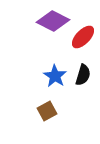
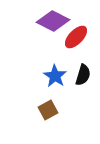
red ellipse: moved 7 px left
brown square: moved 1 px right, 1 px up
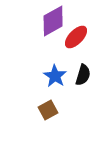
purple diamond: rotated 56 degrees counterclockwise
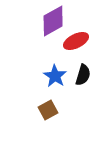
red ellipse: moved 4 px down; rotated 20 degrees clockwise
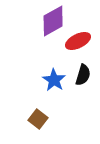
red ellipse: moved 2 px right
blue star: moved 1 px left, 4 px down
brown square: moved 10 px left, 9 px down; rotated 24 degrees counterclockwise
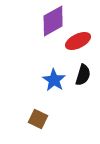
brown square: rotated 12 degrees counterclockwise
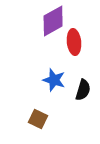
red ellipse: moved 4 px left, 1 px down; rotated 70 degrees counterclockwise
black semicircle: moved 15 px down
blue star: rotated 15 degrees counterclockwise
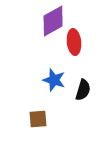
brown square: rotated 30 degrees counterclockwise
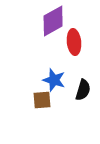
brown square: moved 4 px right, 19 px up
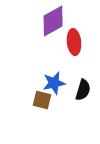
blue star: moved 3 px down; rotated 30 degrees counterclockwise
brown square: rotated 18 degrees clockwise
